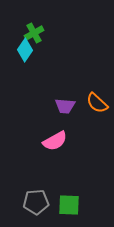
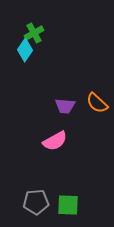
green square: moved 1 px left
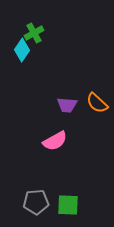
cyan diamond: moved 3 px left
purple trapezoid: moved 2 px right, 1 px up
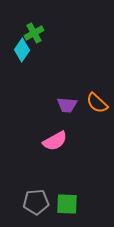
green square: moved 1 px left, 1 px up
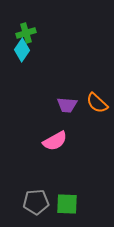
green cross: moved 8 px left; rotated 12 degrees clockwise
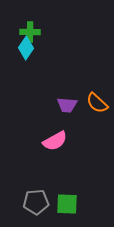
green cross: moved 4 px right, 1 px up; rotated 18 degrees clockwise
cyan diamond: moved 4 px right, 2 px up
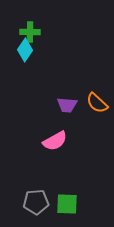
cyan diamond: moved 1 px left, 2 px down
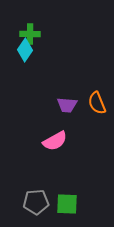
green cross: moved 2 px down
orange semicircle: rotated 25 degrees clockwise
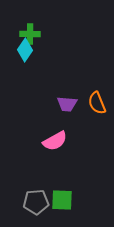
purple trapezoid: moved 1 px up
green square: moved 5 px left, 4 px up
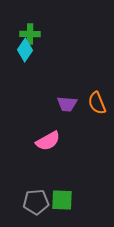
pink semicircle: moved 7 px left
